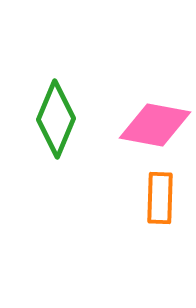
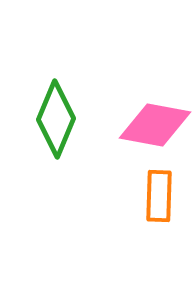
orange rectangle: moved 1 px left, 2 px up
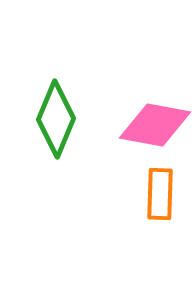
orange rectangle: moved 1 px right, 2 px up
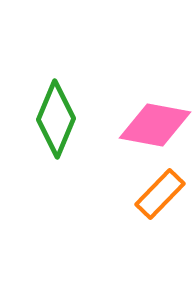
orange rectangle: rotated 42 degrees clockwise
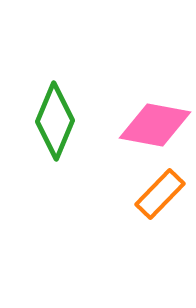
green diamond: moved 1 px left, 2 px down
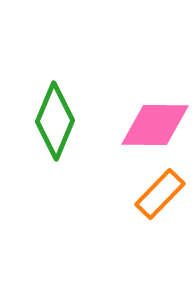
pink diamond: rotated 10 degrees counterclockwise
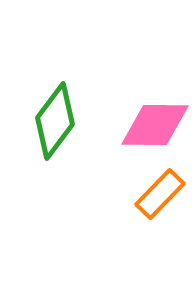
green diamond: rotated 14 degrees clockwise
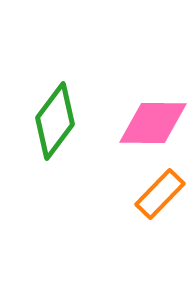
pink diamond: moved 2 px left, 2 px up
